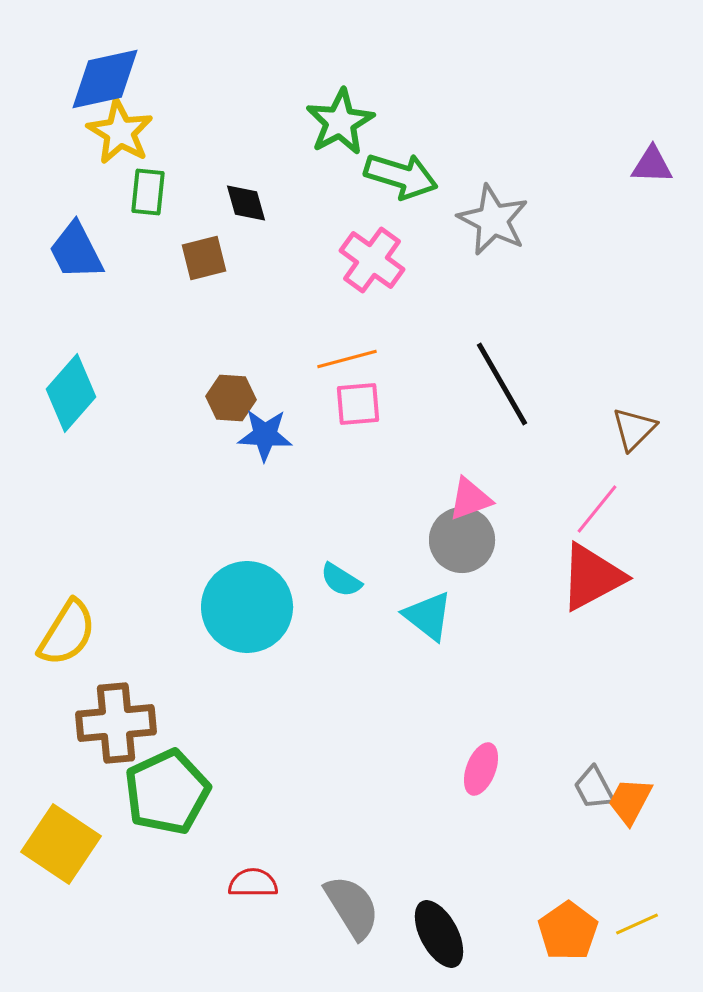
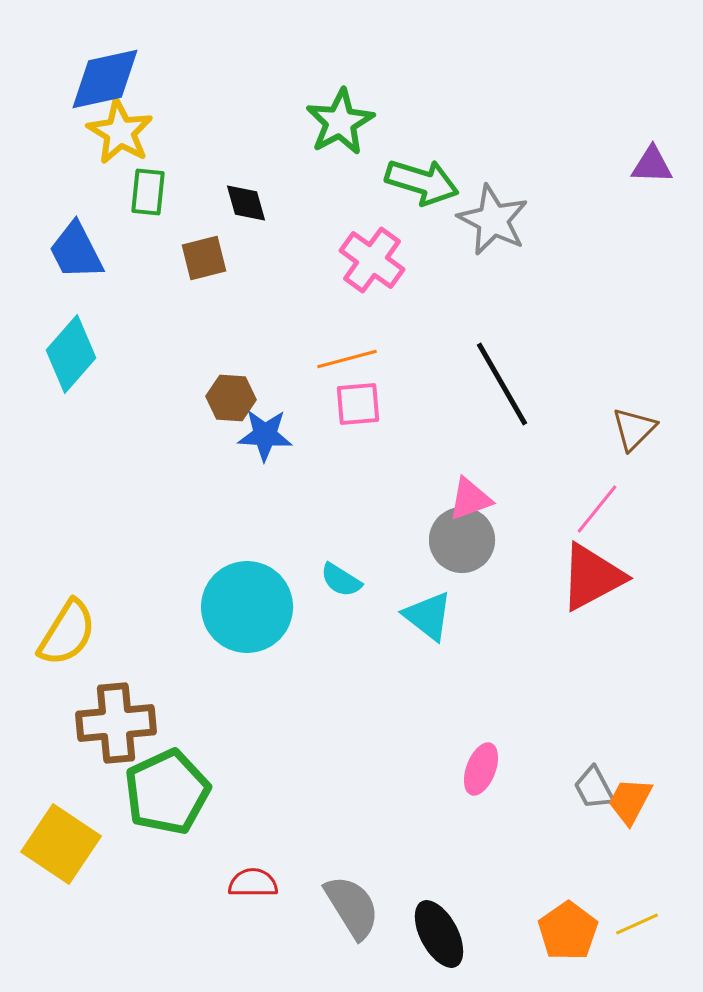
green arrow: moved 21 px right, 6 px down
cyan diamond: moved 39 px up
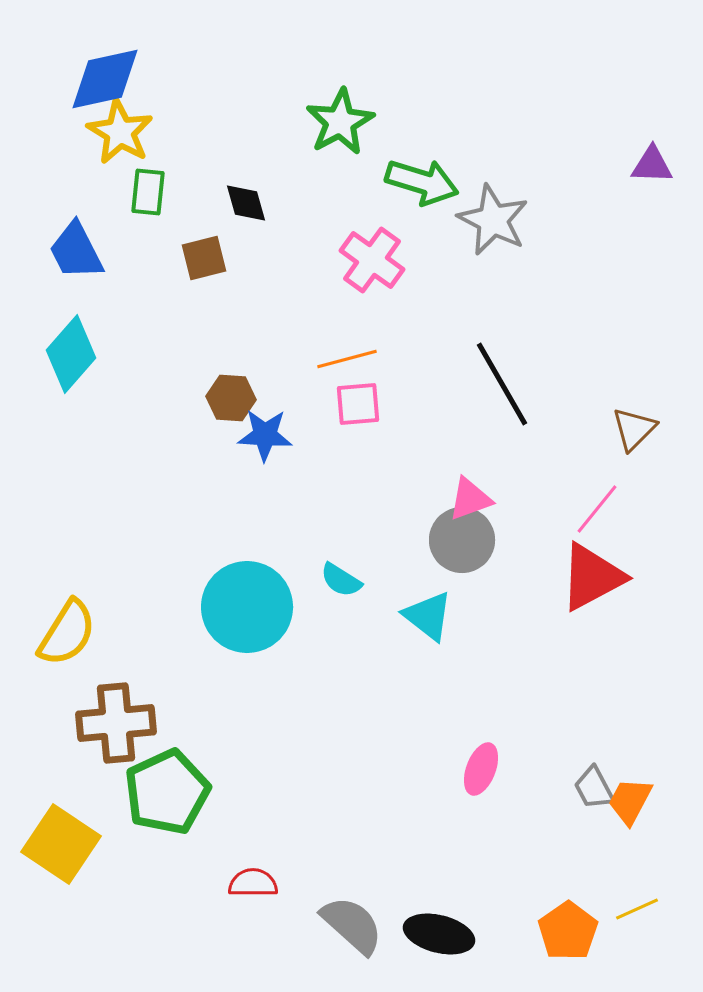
gray semicircle: moved 18 px down; rotated 16 degrees counterclockwise
yellow line: moved 15 px up
black ellipse: rotated 48 degrees counterclockwise
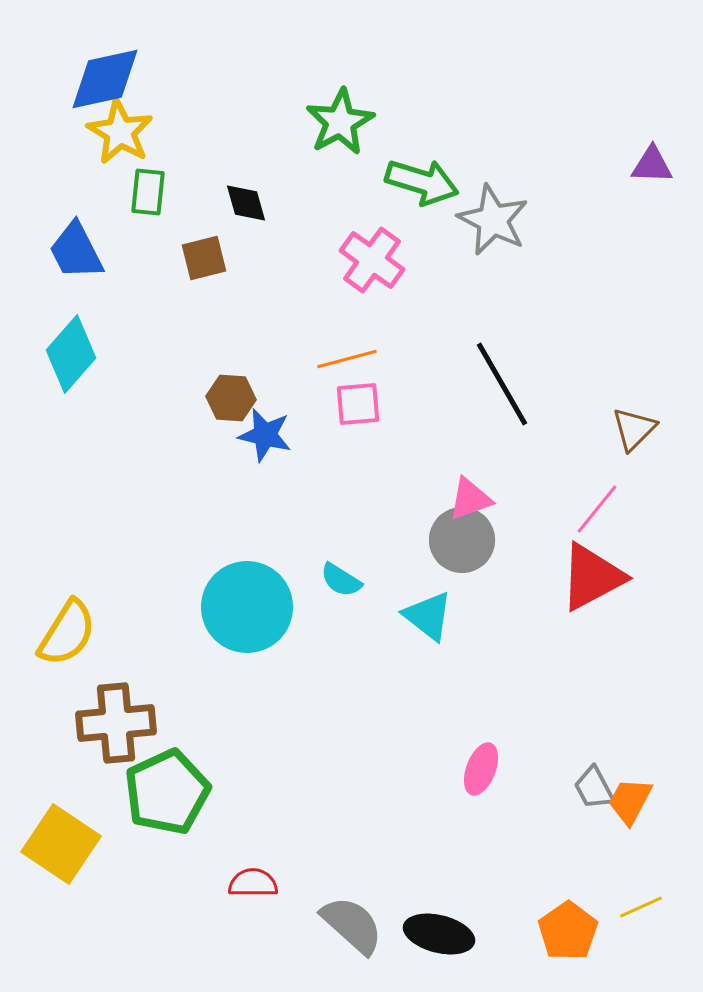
blue star: rotated 10 degrees clockwise
yellow line: moved 4 px right, 2 px up
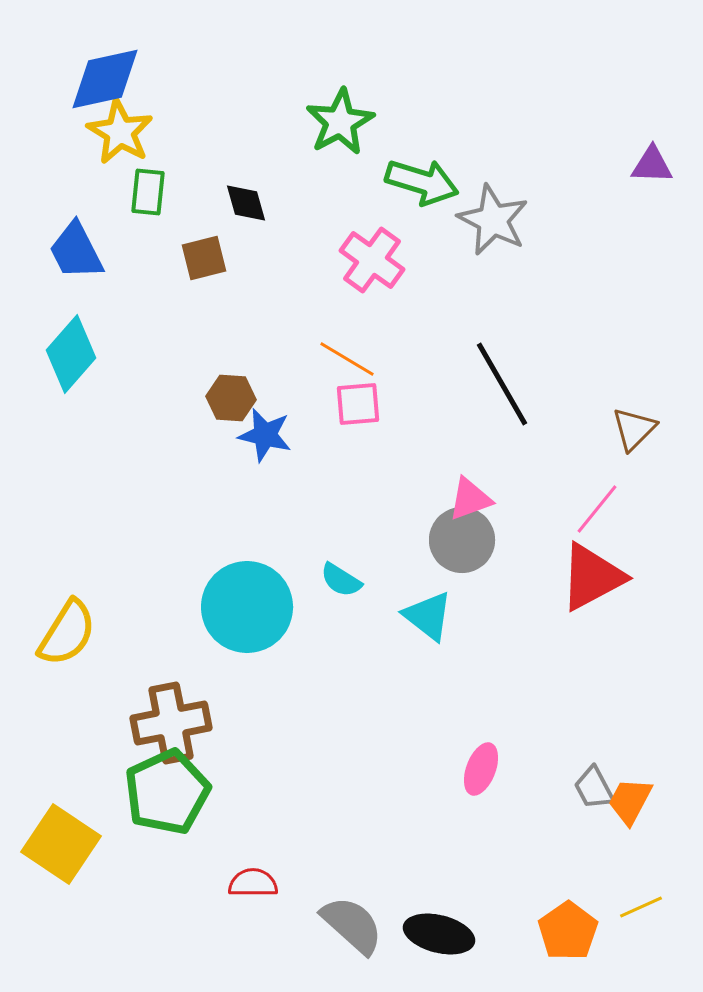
orange line: rotated 46 degrees clockwise
brown cross: moved 55 px right; rotated 6 degrees counterclockwise
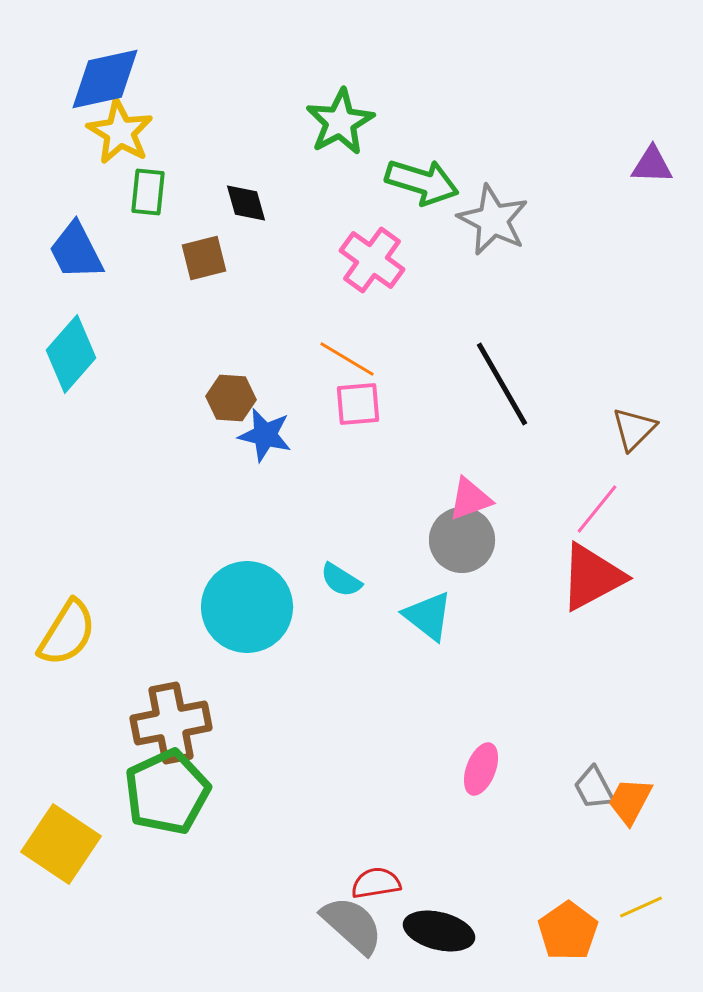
red semicircle: moved 123 px right; rotated 9 degrees counterclockwise
black ellipse: moved 3 px up
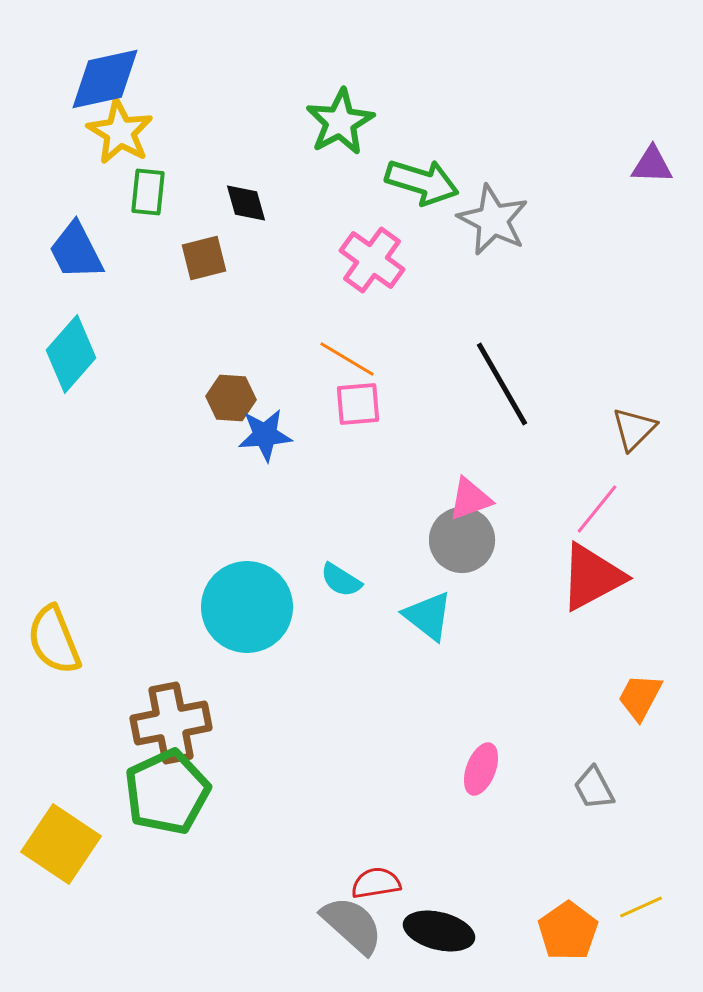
blue star: rotated 18 degrees counterclockwise
yellow semicircle: moved 13 px left, 7 px down; rotated 126 degrees clockwise
orange trapezoid: moved 10 px right, 104 px up
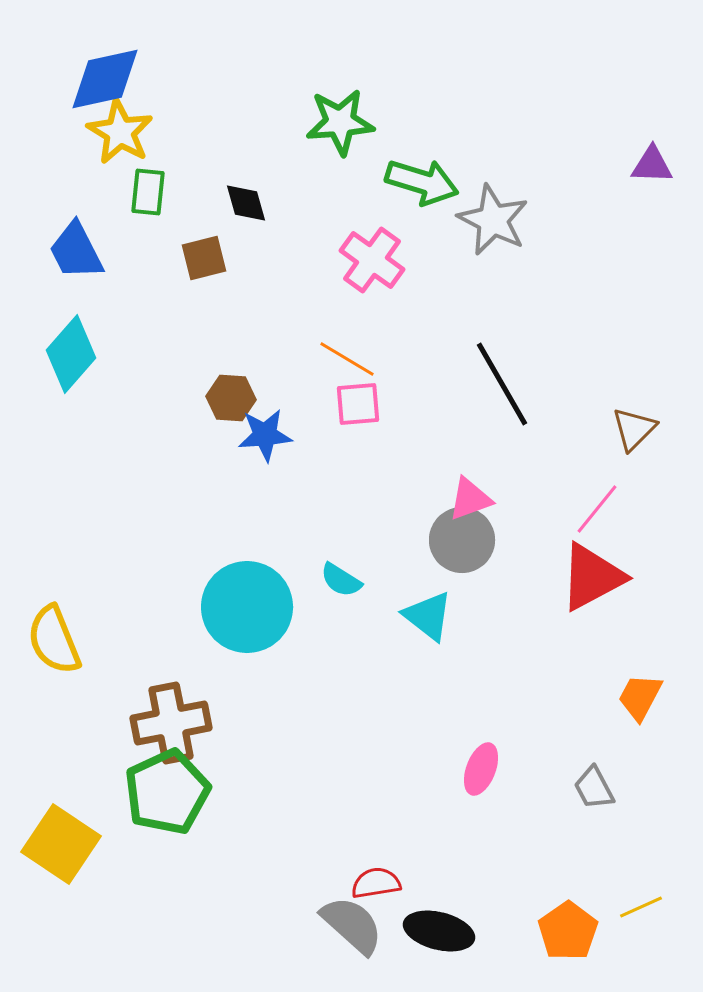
green star: rotated 24 degrees clockwise
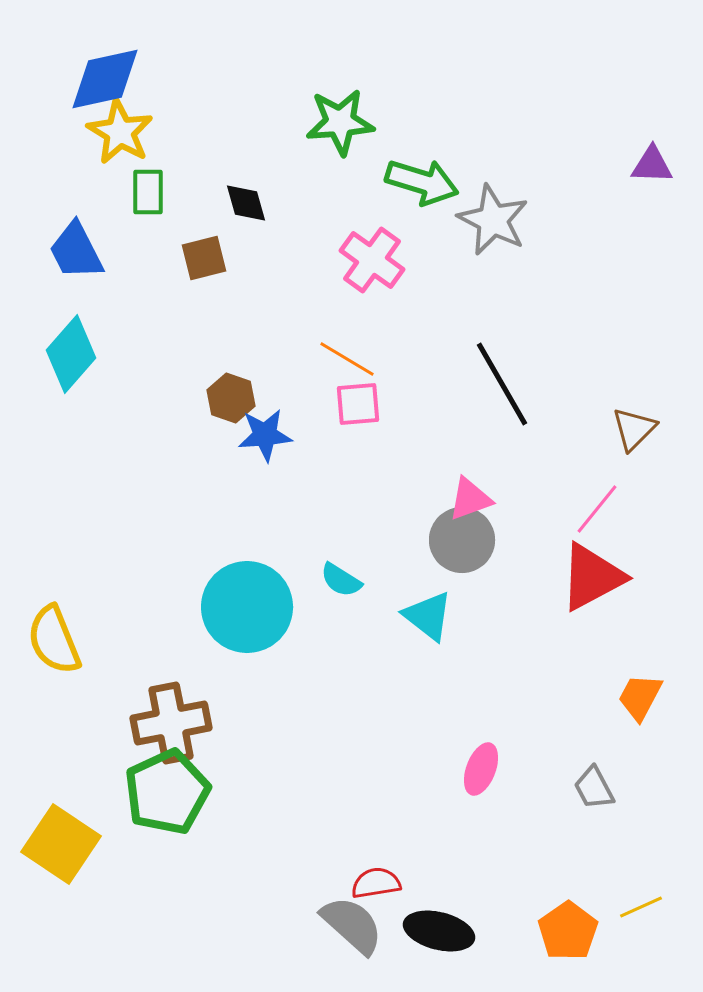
green rectangle: rotated 6 degrees counterclockwise
brown hexagon: rotated 15 degrees clockwise
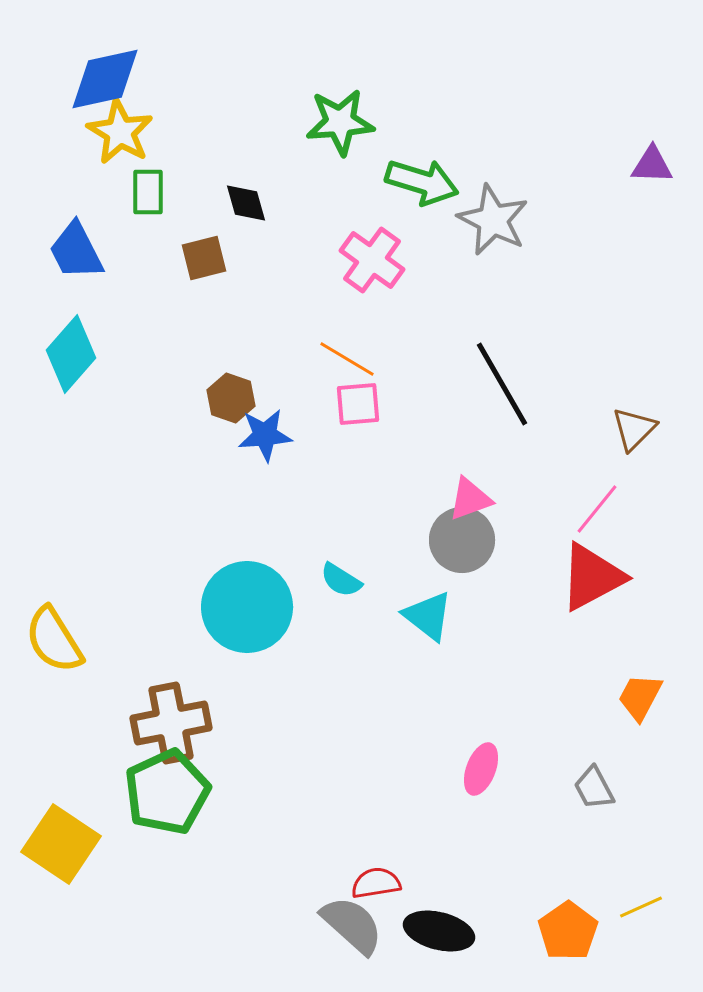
yellow semicircle: rotated 10 degrees counterclockwise
